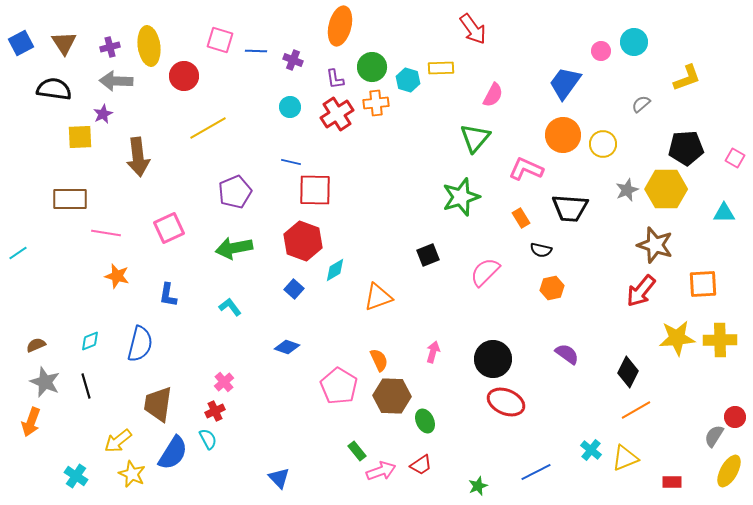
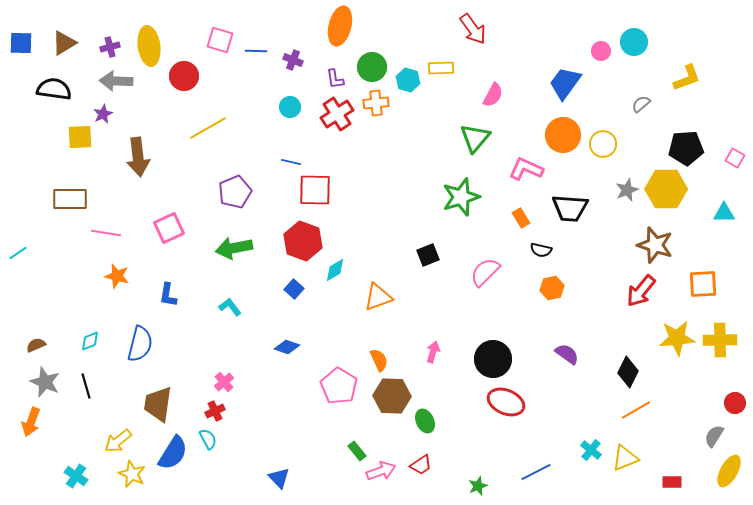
blue square at (21, 43): rotated 30 degrees clockwise
brown triangle at (64, 43): rotated 32 degrees clockwise
red circle at (735, 417): moved 14 px up
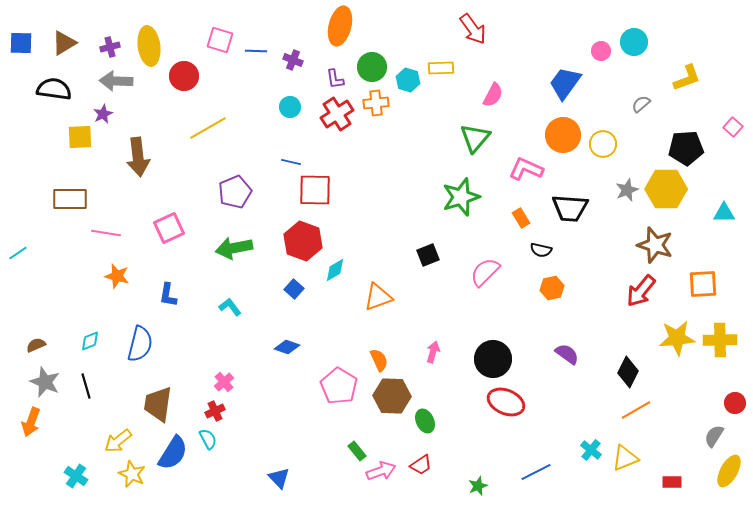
pink square at (735, 158): moved 2 px left, 31 px up; rotated 12 degrees clockwise
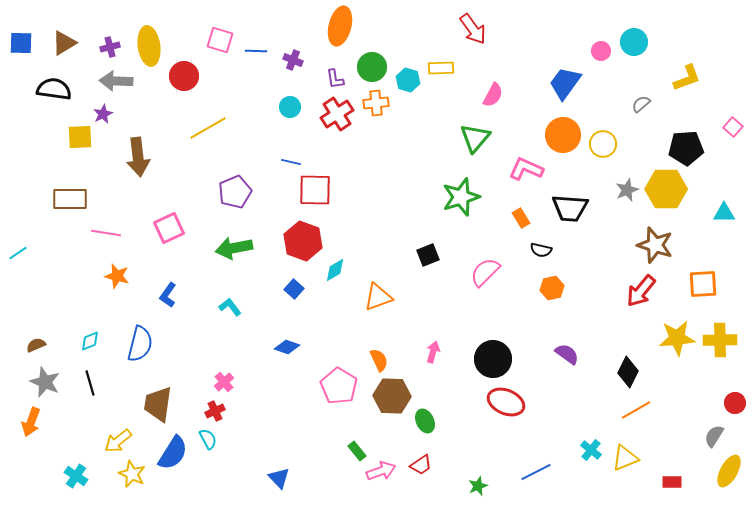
blue L-shape at (168, 295): rotated 25 degrees clockwise
black line at (86, 386): moved 4 px right, 3 px up
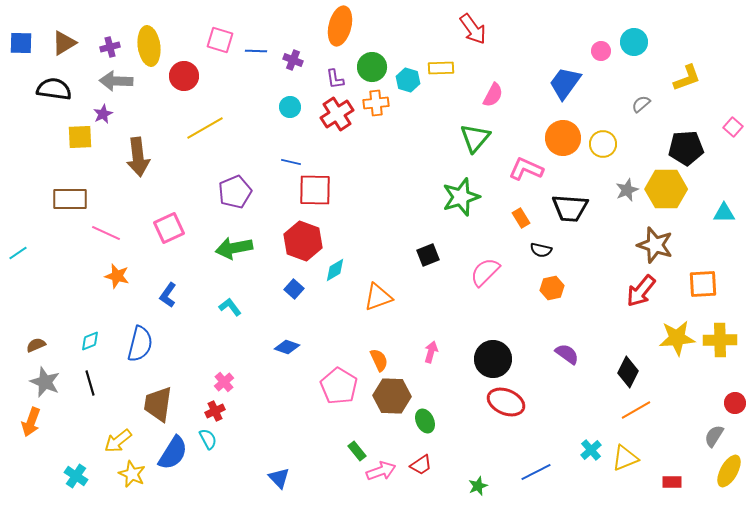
yellow line at (208, 128): moved 3 px left
orange circle at (563, 135): moved 3 px down
pink line at (106, 233): rotated 16 degrees clockwise
pink arrow at (433, 352): moved 2 px left
cyan cross at (591, 450): rotated 10 degrees clockwise
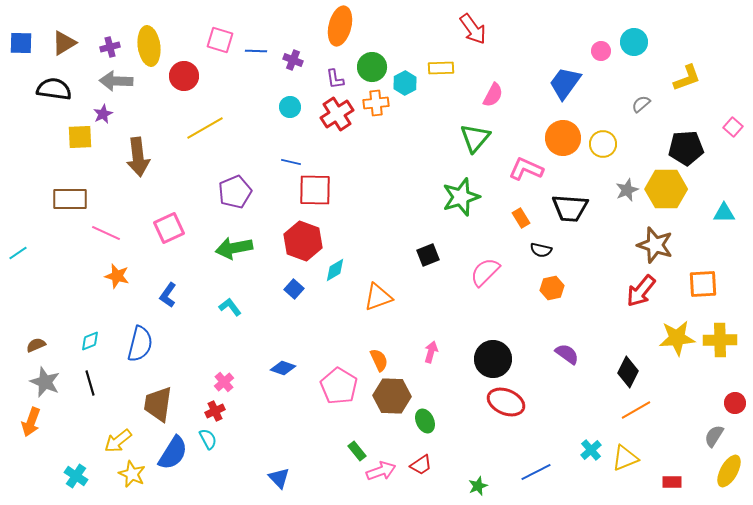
cyan hexagon at (408, 80): moved 3 px left, 3 px down; rotated 15 degrees clockwise
blue diamond at (287, 347): moved 4 px left, 21 px down
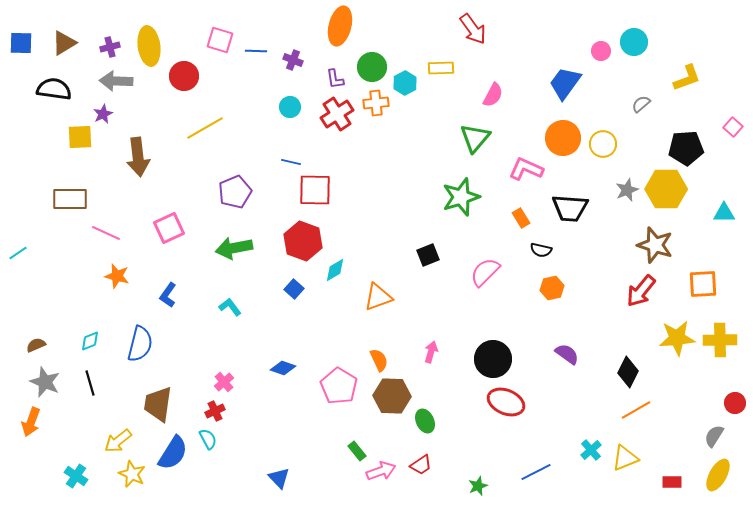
yellow ellipse at (729, 471): moved 11 px left, 4 px down
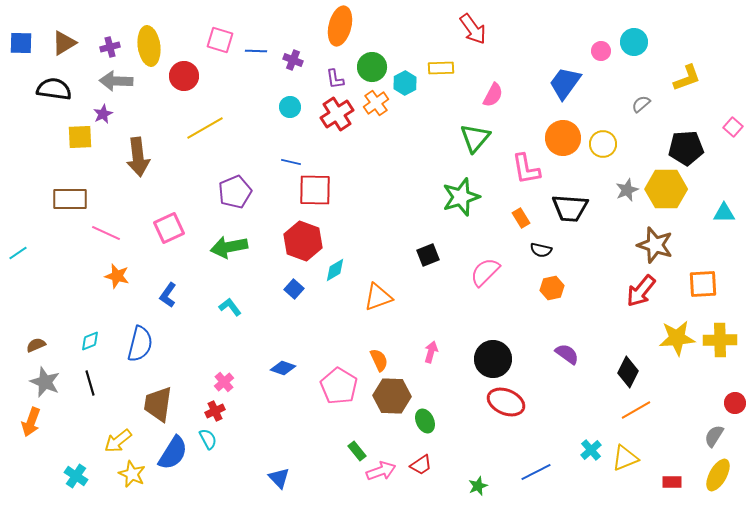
orange cross at (376, 103): rotated 30 degrees counterclockwise
pink L-shape at (526, 169): rotated 124 degrees counterclockwise
green arrow at (234, 248): moved 5 px left, 1 px up
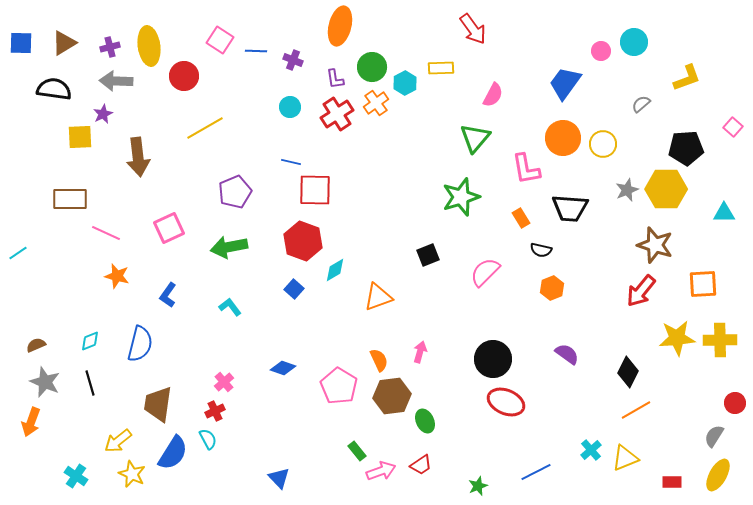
pink square at (220, 40): rotated 16 degrees clockwise
orange hexagon at (552, 288): rotated 10 degrees counterclockwise
pink arrow at (431, 352): moved 11 px left
brown hexagon at (392, 396): rotated 9 degrees counterclockwise
